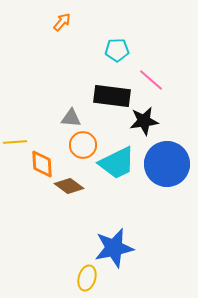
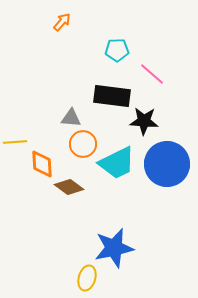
pink line: moved 1 px right, 6 px up
black star: rotated 12 degrees clockwise
orange circle: moved 1 px up
brown diamond: moved 1 px down
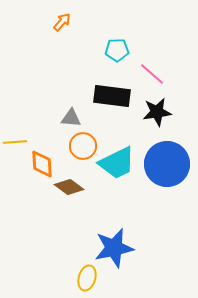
black star: moved 13 px right, 9 px up; rotated 12 degrees counterclockwise
orange circle: moved 2 px down
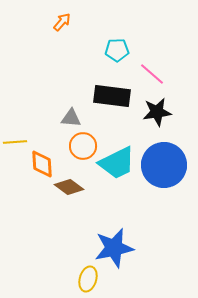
blue circle: moved 3 px left, 1 px down
yellow ellipse: moved 1 px right, 1 px down
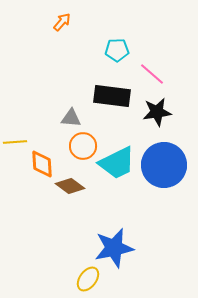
brown diamond: moved 1 px right, 1 px up
yellow ellipse: rotated 20 degrees clockwise
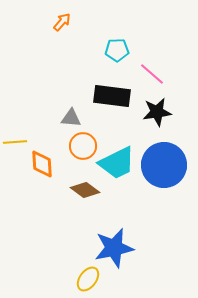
brown diamond: moved 15 px right, 4 px down
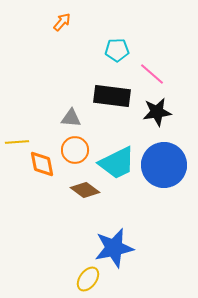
yellow line: moved 2 px right
orange circle: moved 8 px left, 4 px down
orange diamond: rotated 8 degrees counterclockwise
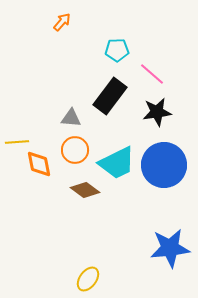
black rectangle: moved 2 px left; rotated 60 degrees counterclockwise
orange diamond: moved 3 px left
blue star: moved 56 px right; rotated 6 degrees clockwise
